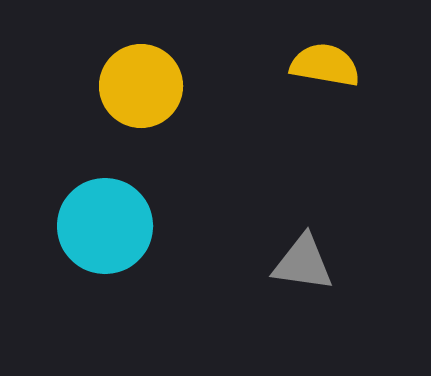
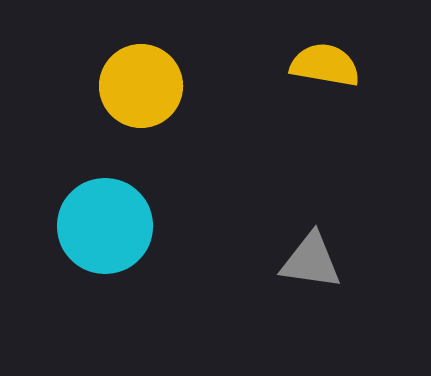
gray triangle: moved 8 px right, 2 px up
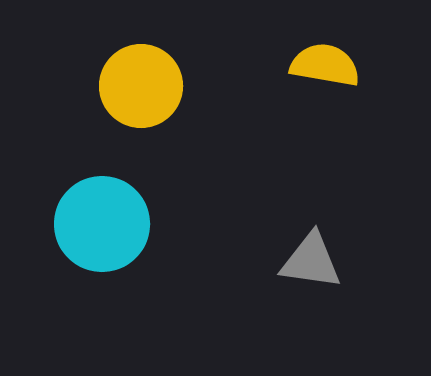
cyan circle: moved 3 px left, 2 px up
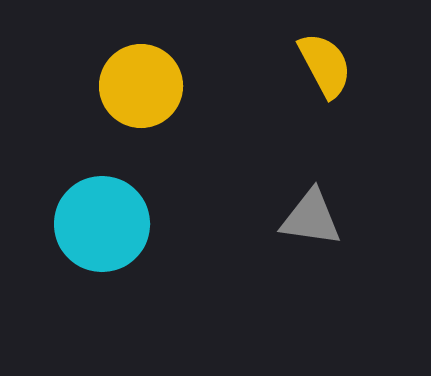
yellow semicircle: rotated 52 degrees clockwise
gray triangle: moved 43 px up
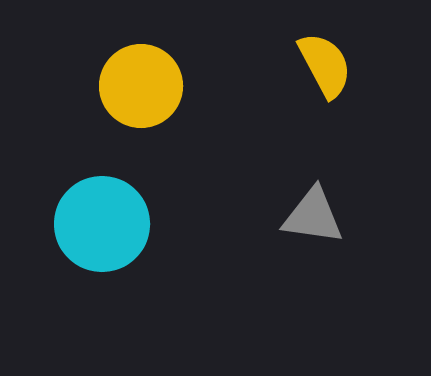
gray triangle: moved 2 px right, 2 px up
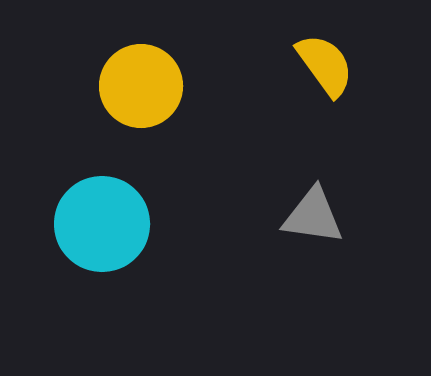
yellow semicircle: rotated 8 degrees counterclockwise
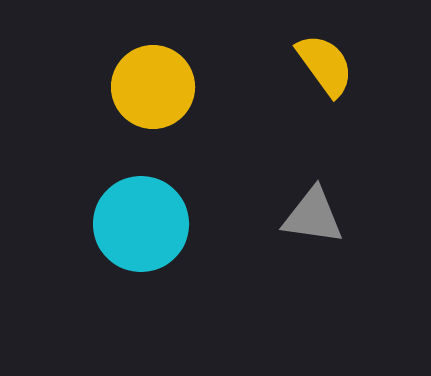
yellow circle: moved 12 px right, 1 px down
cyan circle: moved 39 px right
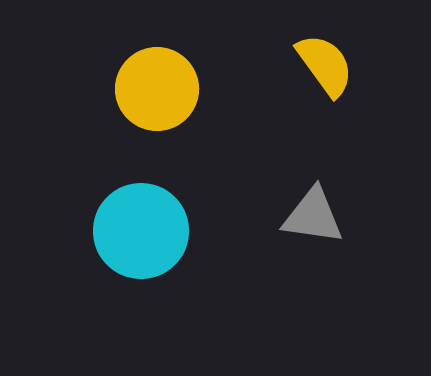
yellow circle: moved 4 px right, 2 px down
cyan circle: moved 7 px down
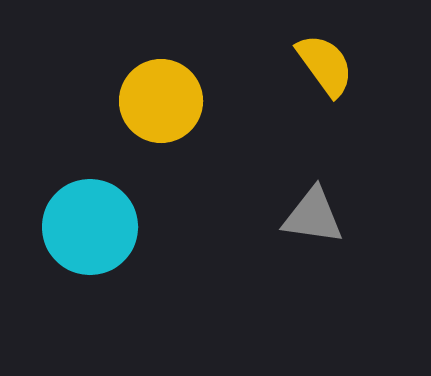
yellow circle: moved 4 px right, 12 px down
cyan circle: moved 51 px left, 4 px up
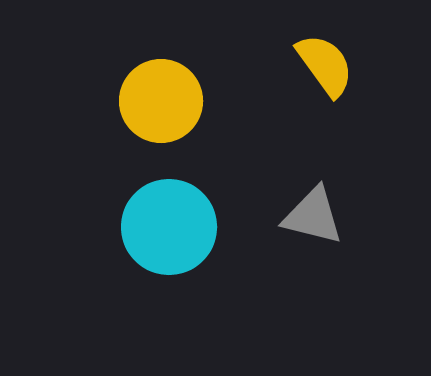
gray triangle: rotated 6 degrees clockwise
cyan circle: moved 79 px right
